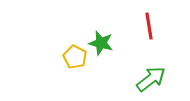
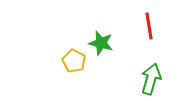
yellow pentagon: moved 1 px left, 4 px down
green arrow: rotated 36 degrees counterclockwise
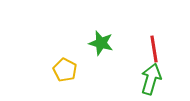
red line: moved 5 px right, 23 px down
yellow pentagon: moved 9 px left, 9 px down
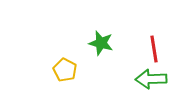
green arrow: rotated 108 degrees counterclockwise
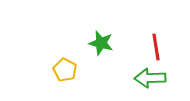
red line: moved 2 px right, 2 px up
green arrow: moved 1 px left, 1 px up
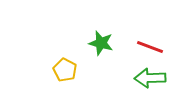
red line: moved 6 px left; rotated 60 degrees counterclockwise
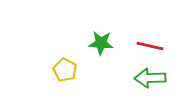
green star: rotated 10 degrees counterclockwise
red line: moved 1 px up; rotated 8 degrees counterclockwise
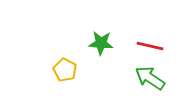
green arrow: rotated 36 degrees clockwise
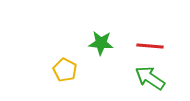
red line: rotated 8 degrees counterclockwise
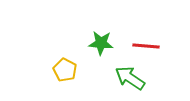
red line: moved 4 px left
green arrow: moved 20 px left
